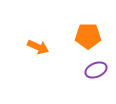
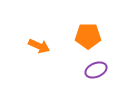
orange arrow: moved 1 px right, 1 px up
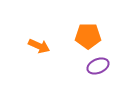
purple ellipse: moved 2 px right, 4 px up
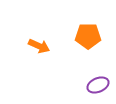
purple ellipse: moved 19 px down
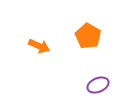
orange pentagon: rotated 30 degrees clockwise
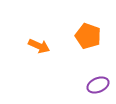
orange pentagon: rotated 10 degrees counterclockwise
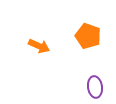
purple ellipse: moved 3 px left, 2 px down; rotated 75 degrees counterclockwise
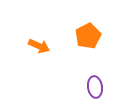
orange pentagon: rotated 25 degrees clockwise
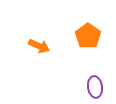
orange pentagon: rotated 10 degrees counterclockwise
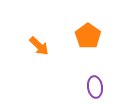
orange arrow: rotated 20 degrees clockwise
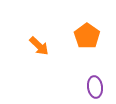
orange pentagon: moved 1 px left
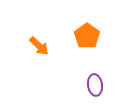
purple ellipse: moved 2 px up
